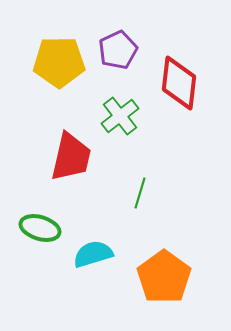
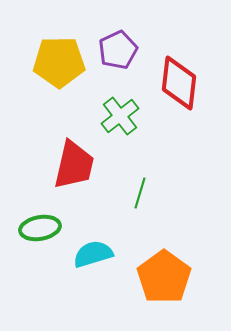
red trapezoid: moved 3 px right, 8 px down
green ellipse: rotated 27 degrees counterclockwise
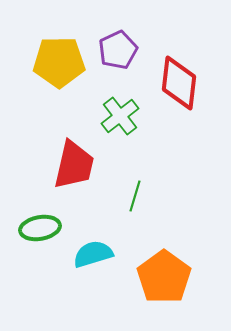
green line: moved 5 px left, 3 px down
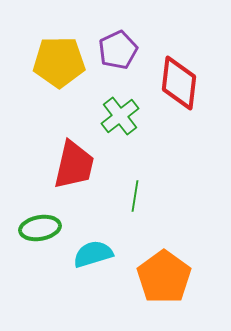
green line: rotated 8 degrees counterclockwise
